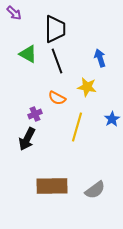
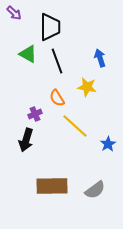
black trapezoid: moved 5 px left, 2 px up
orange semicircle: rotated 30 degrees clockwise
blue star: moved 4 px left, 25 px down
yellow line: moved 2 px left, 1 px up; rotated 64 degrees counterclockwise
black arrow: moved 1 px left, 1 px down; rotated 10 degrees counterclockwise
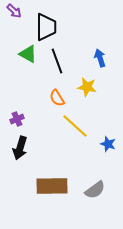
purple arrow: moved 2 px up
black trapezoid: moved 4 px left
purple cross: moved 18 px left, 5 px down
black arrow: moved 6 px left, 8 px down
blue star: rotated 21 degrees counterclockwise
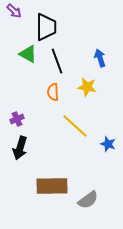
orange semicircle: moved 4 px left, 6 px up; rotated 30 degrees clockwise
gray semicircle: moved 7 px left, 10 px down
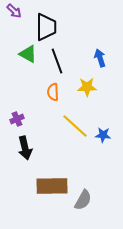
yellow star: rotated 12 degrees counterclockwise
blue star: moved 5 px left, 9 px up; rotated 14 degrees counterclockwise
black arrow: moved 5 px right; rotated 30 degrees counterclockwise
gray semicircle: moved 5 px left; rotated 25 degrees counterclockwise
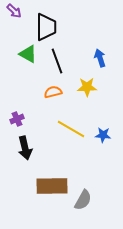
orange semicircle: rotated 78 degrees clockwise
yellow line: moved 4 px left, 3 px down; rotated 12 degrees counterclockwise
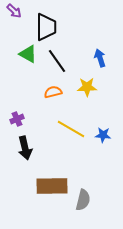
black line: rotated 15 degrees counterclockwise
gray semicircle: rotated 15 degrees counterclockwise
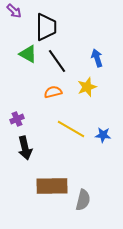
blue arrow: moved 3 px left
yellow star: rotated 18 degrees counterclockwise
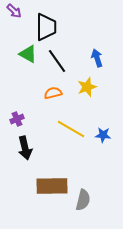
orange semicircle: moved 1 px down
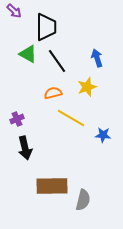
yellow line: moved 11 px up
